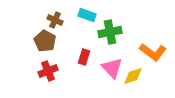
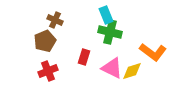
cyan rectangle: moved 19 px right; rotated 48 degrees clockwise
green cross: rotated 25 degrees clockwise
brown pentagon: rotated 20 degrees clockwise
pink triangle: rotated 20 degrees counterclockwise
yellow diamond: moved 1 px left, 5 px up
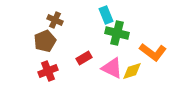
green cross: moved 7 px right, 1 px down
red rectangle: moved 1 px down; rotated 42 degrees clockwise
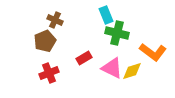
red cross: moved 1 px right, 2 px down
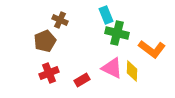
brown cross: moved 5 px right
orange L-shape: moved 1 px left, 3 px up
red rectangle: moved 2 px left, 22 px down
yellow diamond: rotated 70 degrees counterclockwise
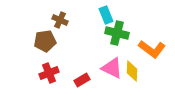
brown pentagon: rotated 15 degrees clockwise
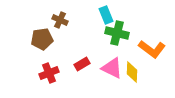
brown pentagon: moved 3 px left, 2 px up
yellow diamond: moved 1 px down
red rectangle: moved 16 px up
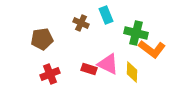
brown cross: moved 21 px right, 3 px down
green cross: moved 19 px right
red rectangle: moved 7 px right, 5 px down; rotated 49 degrees clockwise
pink triangle: moved 4 px left, 4 px up
red cross: moved 1 px right, 1 px down
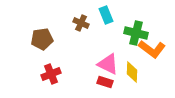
red rectangle: moved 16 px right, 13 px down
red cross: moved 1 px right
